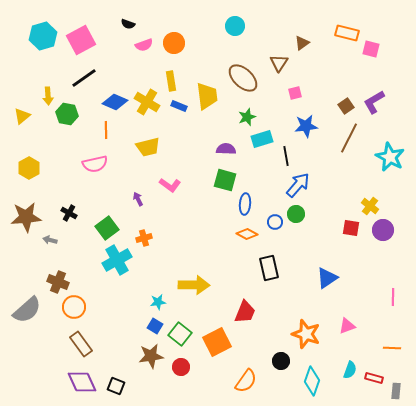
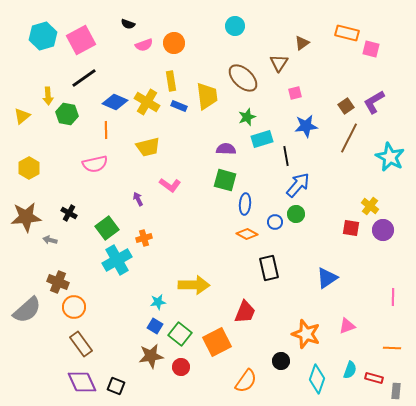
cyan diamond at (312, 381): moved 5 px right, 2 px up
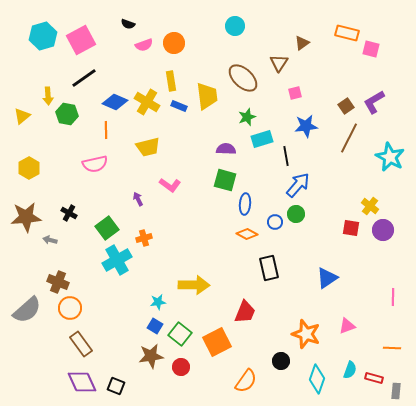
orange circle at (74, 307): moved 4 px left, 1 px down
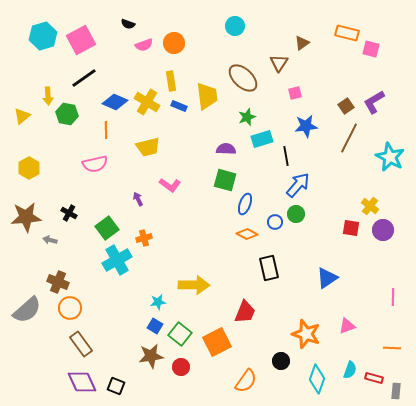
blue ellipse at (245, 204): rotated 15 degrees clockwise
